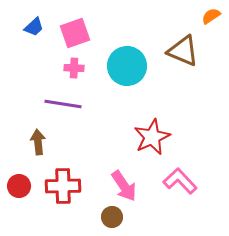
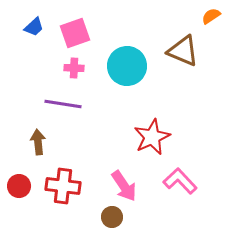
red cross: rotated 8 degrees clockwise
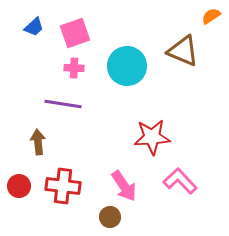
red star: rotated 21 degrees clockwise
brown circle: moved 2 px left
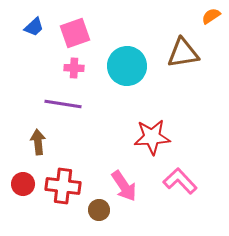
brown triangle: moved 2 px down; rotated 32 degrees counterclockwise
red circle: moved 4 px right, 2 px up
brown circle: moved 11 px left, 7 px up
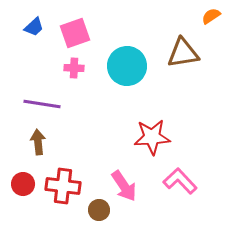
purple line: moved 21 px left
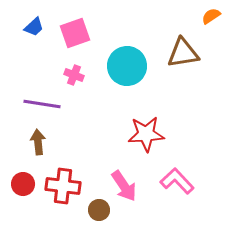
pink cross: moved 7 px down; rotated 18 degrees clockwise
red star: moved 6 px left, 3 px up
pink L-shape: moved 3 px left
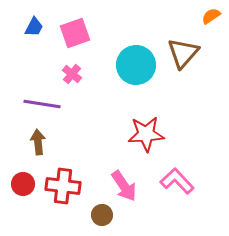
blue trapezoid: rotated 20 degrees counterclockwise
brown triangle: rotated 40 degrees counterclockwise
cyan circle: moved 9 px right, 1 px up
pink cross: moved 2 px left, 1 px up; rotated 18 degrees clockwise
brown circle: moved 3 px right, 5 px down
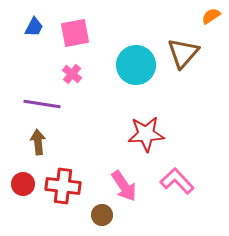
pink square: rotated 8 degrees clockwise
